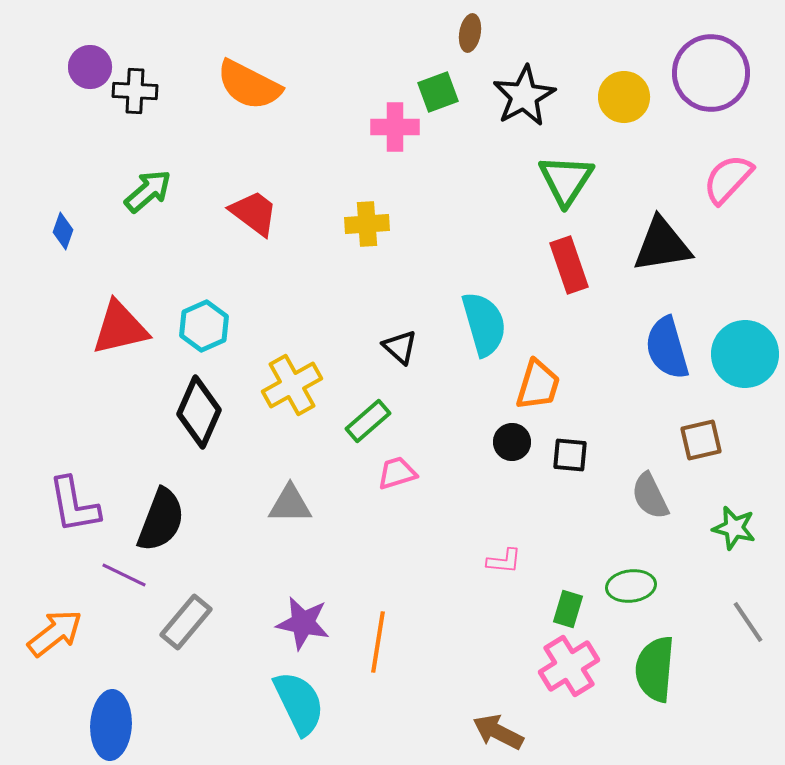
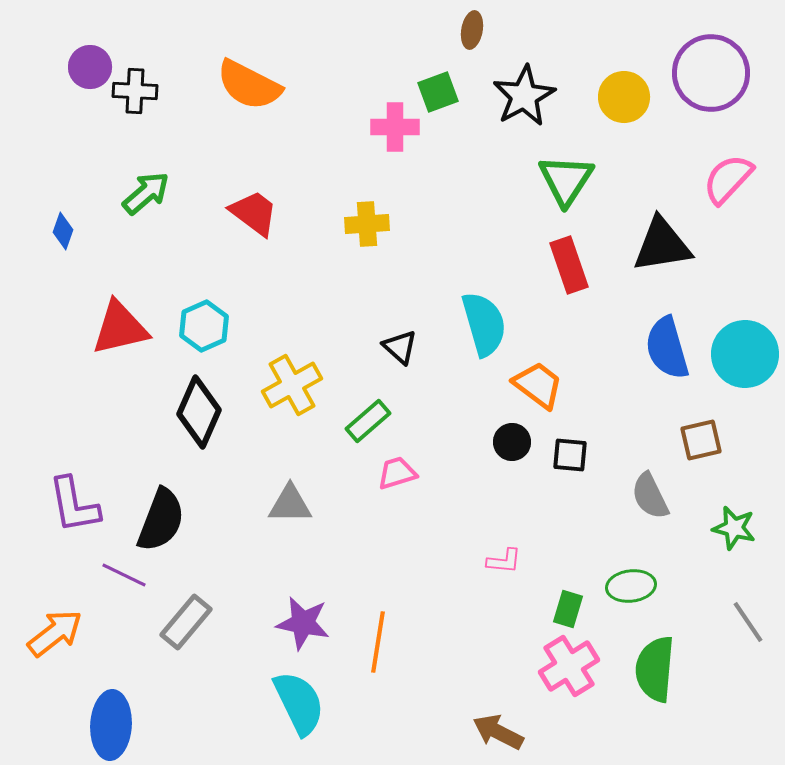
brown ellipse at (470, 33): moved 2 px right, 3 px up
green arrow at (148, 191): moved 2 px left, 2 px down
orange trapezoid at (538, 385): rotated 70 degrees counterclockwise
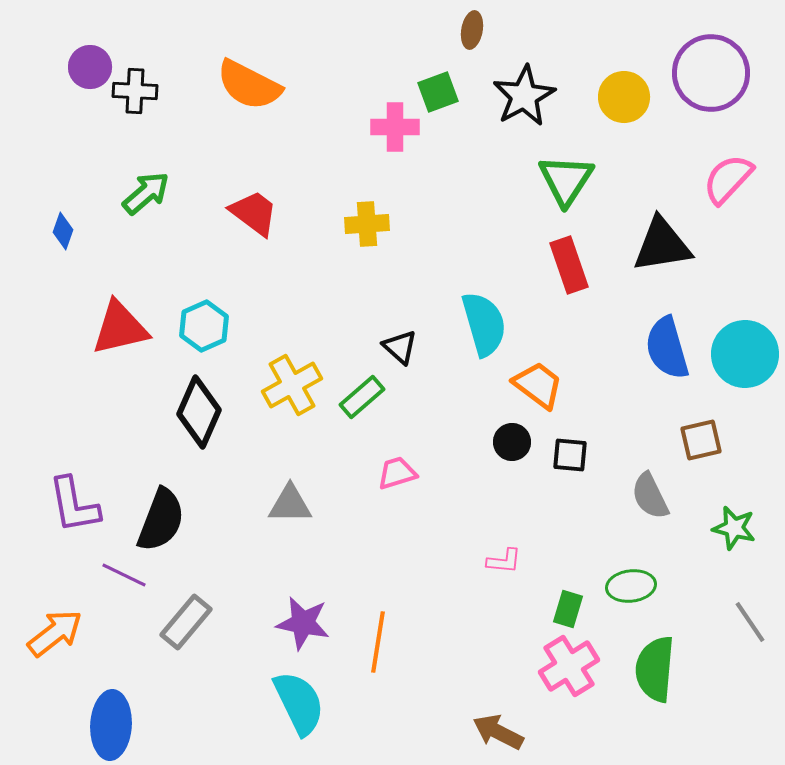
green rectangle at (368, 421): moved 6 px left, 24 px up
gray line at (748, 622): moved 2 px right
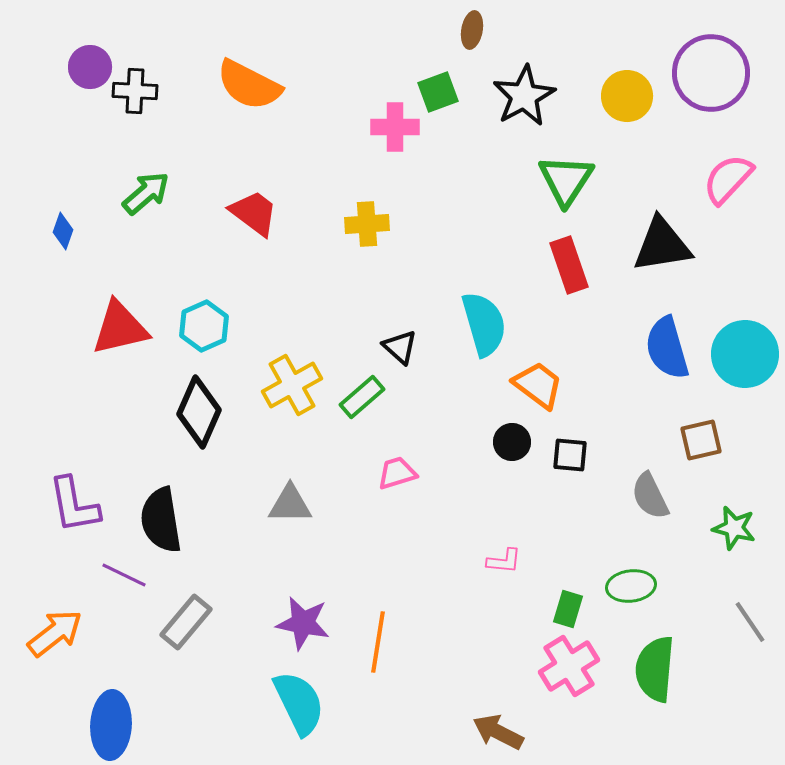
yellow circle at (624, 97): moved 3 px right, 1 px up
black semicircle at (161, 520): rotated 150 degrees clockwise
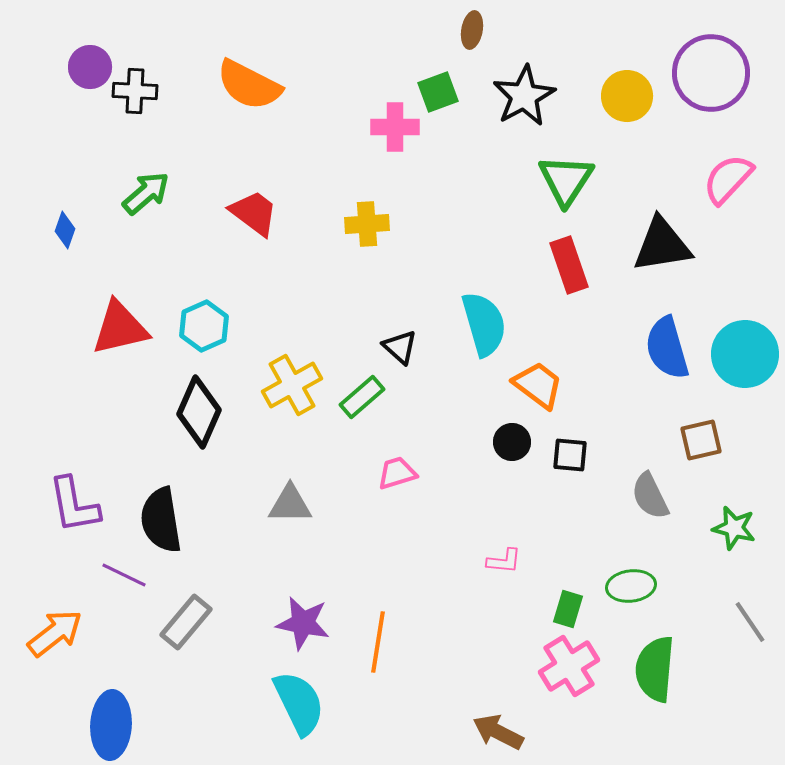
blue diamond at (63, 231): moved 2 px right, 1 px up
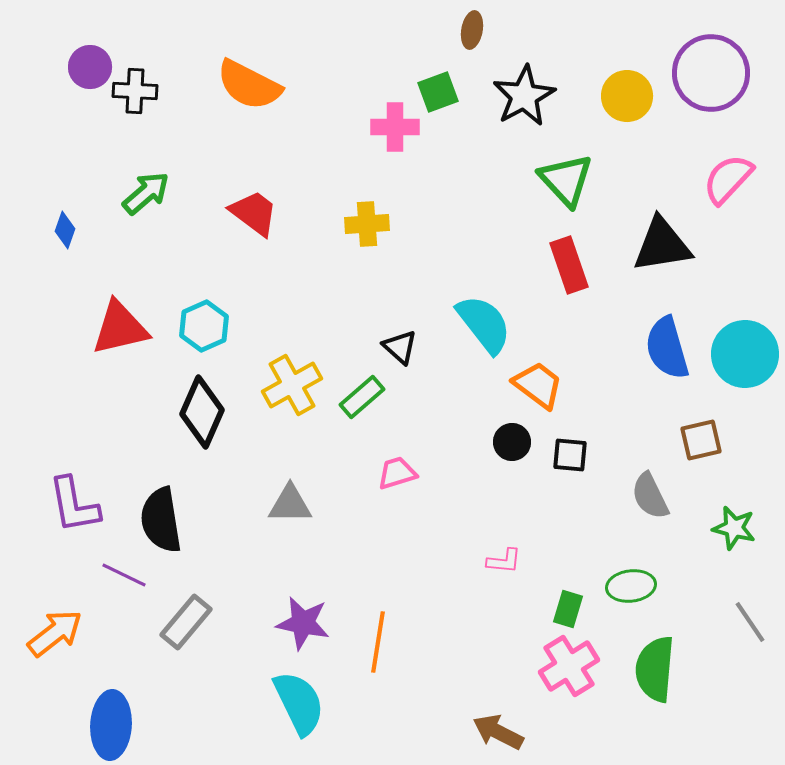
green triangle at (566, 180): rotated 16 degrees counterclockwise
cyan semicircle at (484, 324): rotated 22 degrees counterclockwise
black diamond at (199, 412): moved 3 px right
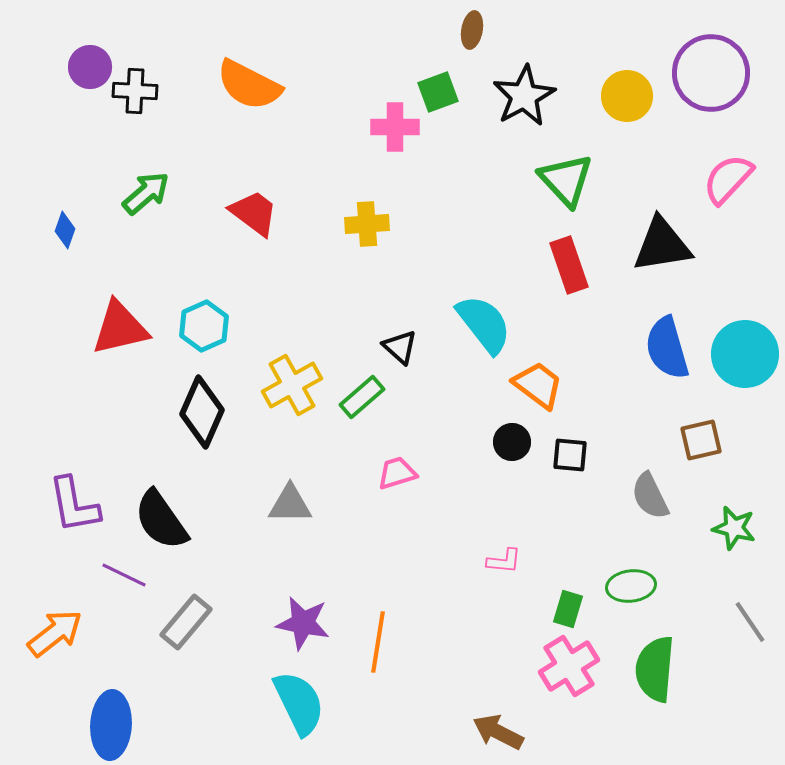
black semicircle at (161, 520): rotated 26 degrees counterclockwise
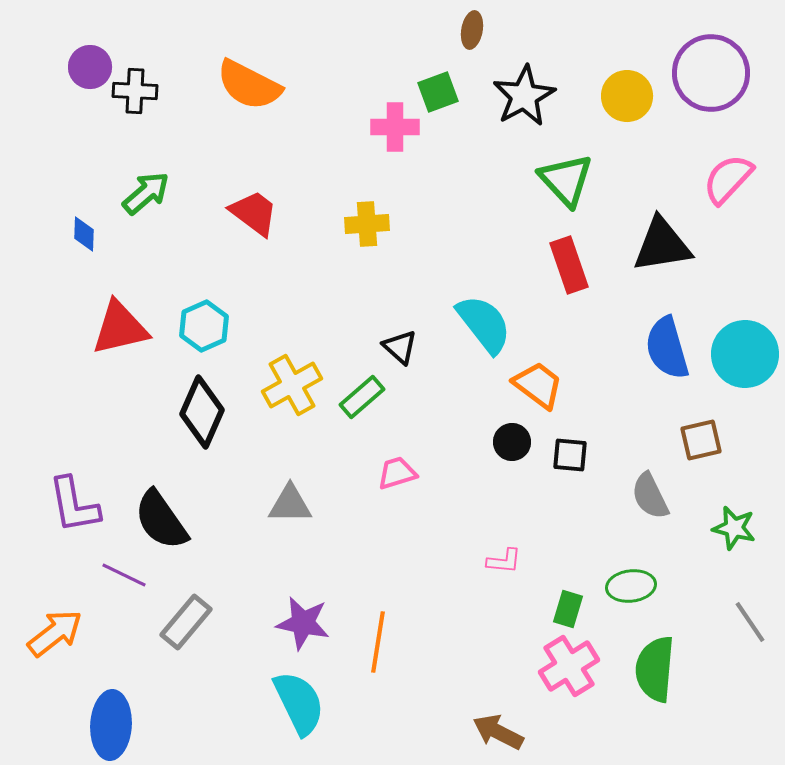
blue diamond at (65, 230): moved 19 px right, 4 px down; rotated 18 degrees counterclockwise
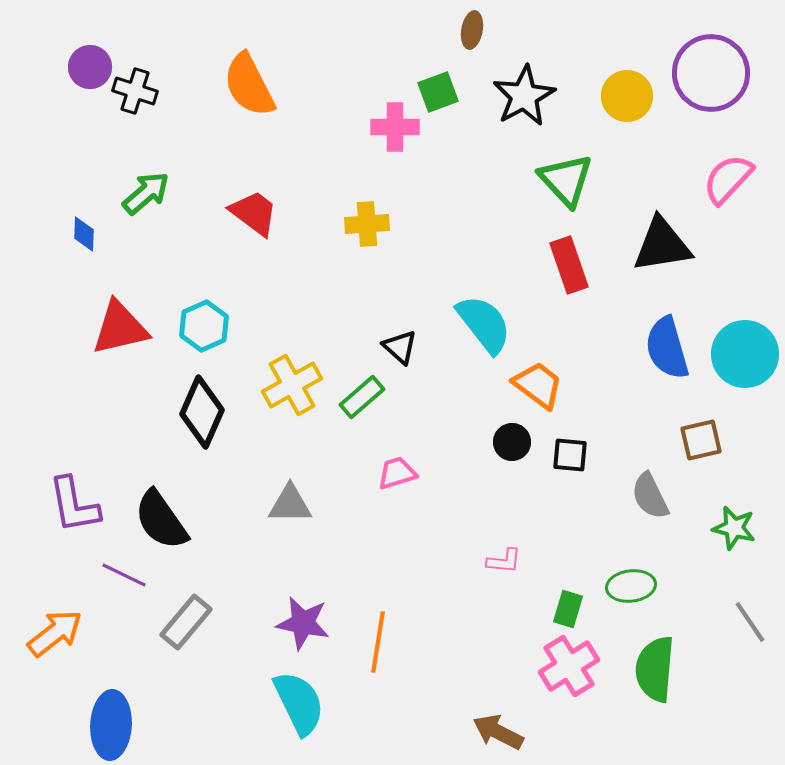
orange semicircle at (249, 85): rotated 36 degrees clockwise
black cross at (135, 91): rotated 15 degrees clockwise
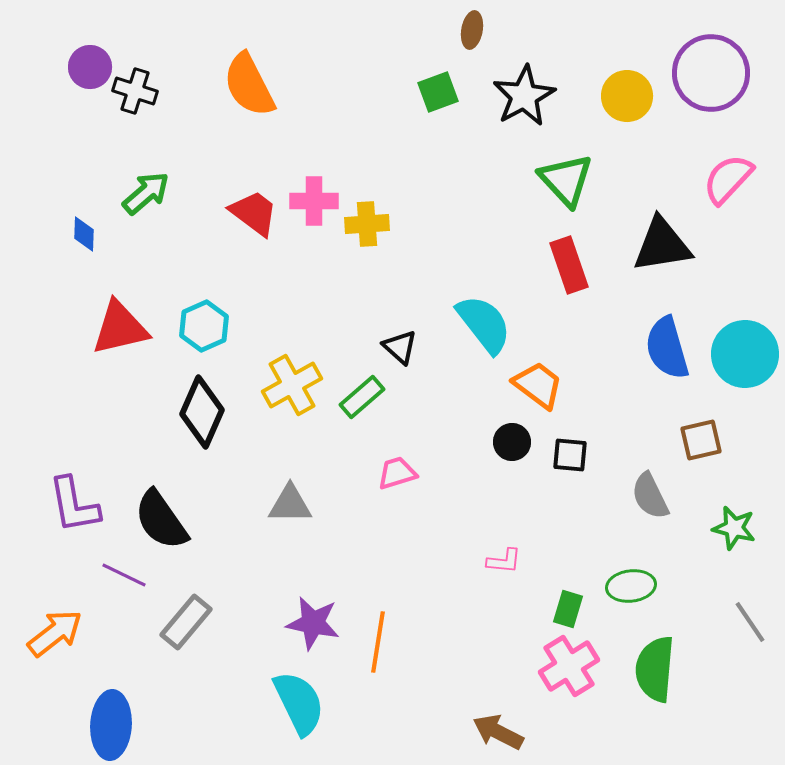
pink cross at (395, 127): moved 81 px left, 74 px down
purple star at (303, 623): moved 10 px right
